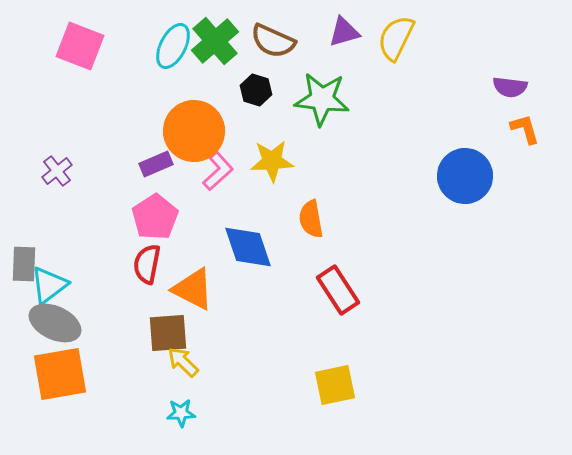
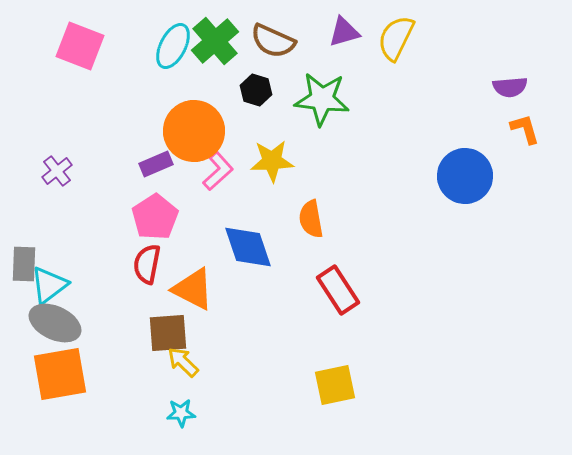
purple semicircle: rotated 12 degrees counterclockwise
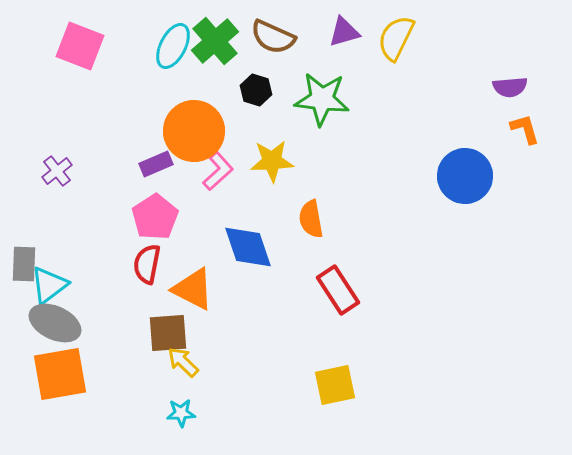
brown semicircle: moved 4 px up
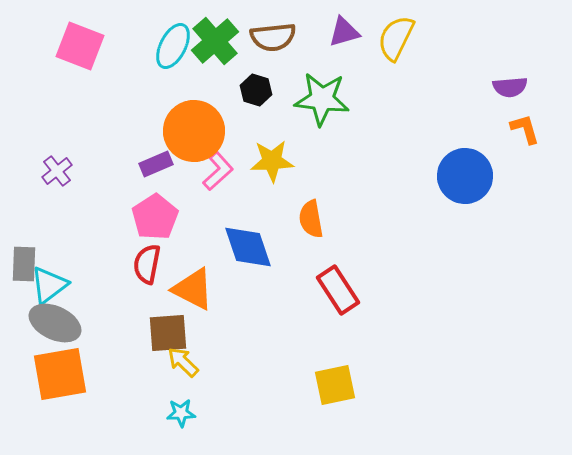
brown semicircle: rotated 30 degrees counterclockwise
